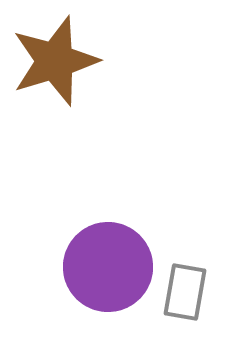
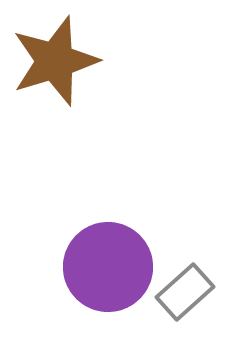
gray rectangle: rotated 38 degrees clockwise
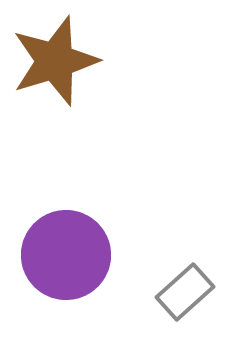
purple circle: moved 42 px left, 12 px up
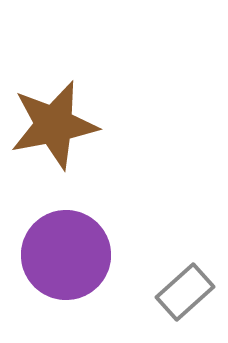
brown star: moved 1 px left, 64 px down; rotated 6 degrees clockwise
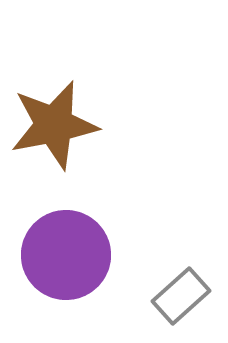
gray rectangle: moved 4 px left, 4 px down
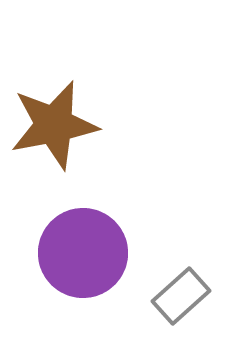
purple circle: moved 17 px right, 2 px up
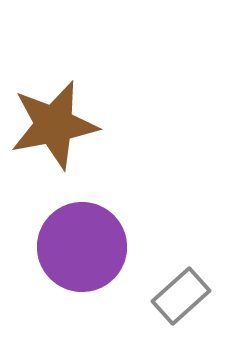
purple circle: moved 1 px left, 6 px up
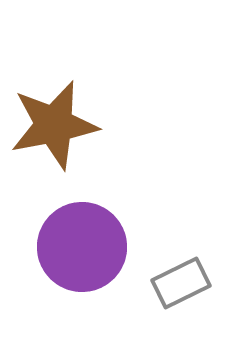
gray rectangle: moved 13 px up; rotated 16 degrees clockwise
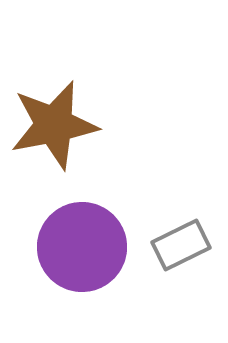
gray rectangle: moved 38 px up
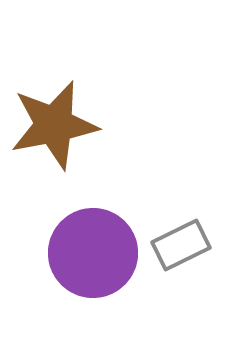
purple circle: moved 11 px right, 6 px down
